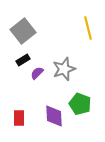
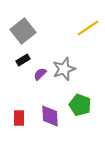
yellow line: rotated 70 degrees clockwise
purple semicircle: moved 3 px right, 1 px down
green pentagon: moved 1 px down
purple diamond: moved 4 px left
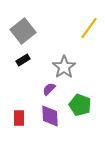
yellow line: moved 1 px right; rotated 20 degrees counterclockwise
gray star: moved 2 px up; rotated 15 degrees counterclockwise
purple semicircle: moved 9 px right, 15 px down
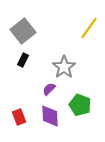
black rectangle: rotated 32 degrees counterclockwise
red rectangle: moved 1 px up; rotated 21 degrees counterclockwise
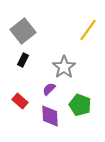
yellow line: moved 1 px left, 2 px down
red rectangle: moved 1 px right, 16 px up; rotated 28 degrees counterclockwise
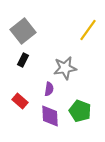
gray star: moved 1 px right, 1 px down; rotated 25 degrees clockwise
purple semicircle: rotated 144 degrees clockwise
green pentagon: moved 6 px down
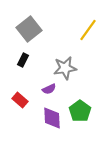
gray square: moved 6 px right, 2 px up
purple semicircle: rotated 56 degrees clockwise
red rectangle: moved 1 px up
green pentagon: rotated 15 degrees clockwise
purple diamond: moved 2 px right, 2 px down
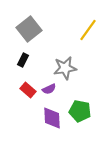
red rectangle: moved 8 px right, 10 px up
green pentagon: rotated 25 degrees counterclockwise
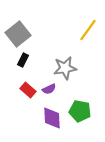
gray square: moved 11 px left, 5 px down
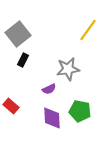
gray star: moved 3 px right, 1 px down
red rectangle: moved 17 px left, 16 px down
